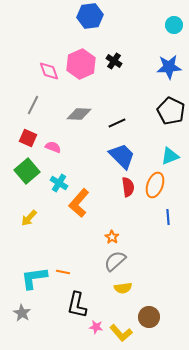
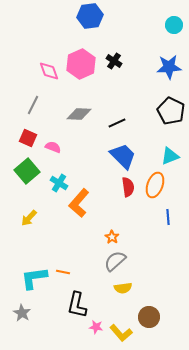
blue trapezoid: moved 1 px right
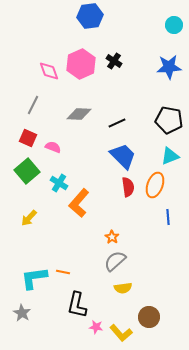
black pentagon: moved 2 px left, 9 px down; rotated 16 degrees counterclockwise
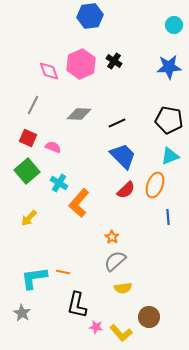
red semicircle: moved 2 px left, 3 px down; rotated 54 degrees clockwise
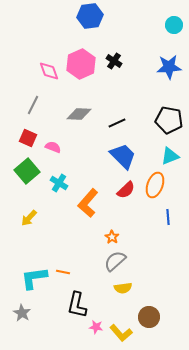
orange L-shape: moved 9 px right
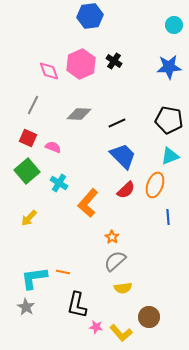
gray star: moved 4 px right, 6 px up
